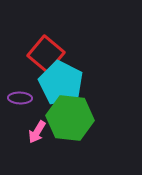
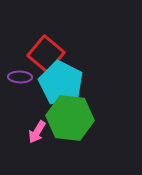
purple ellipse: moved 21 px up
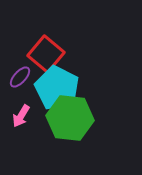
purple ellipse: rotated 50 degrees counterclockwise
cyan pentagon: moved 4 px left, 5 px down
pink arrow: moved 16 px left, 16 px up
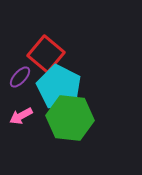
cyan pentagon: moved 2 px right, 1 px up
pink arrow: rotated 30 degrees clockwise
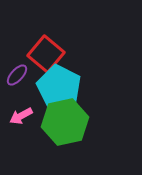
purple ellipse: moved 3 px left, 2 px up
green hexagon: moved 5 px left, 4 px down; rotated 18 degrees counterclockwise
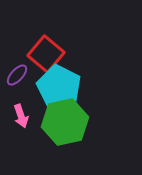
pink arrow: rotated 80 degrees counterclockwise
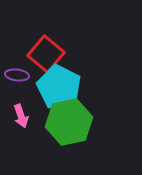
purple ellipse: rotated 55 degrees clockwise
green hexagon: moved 4 px right
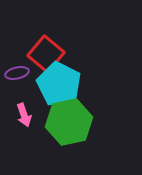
purple ellipse: moved 2 px up; rotated 20 degrees counterclockwise
cyan pentagon: moved 3 px up
pink arrow: moved 3 px right, 1 px up
